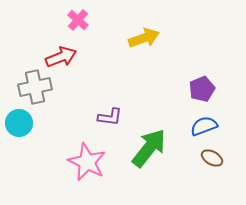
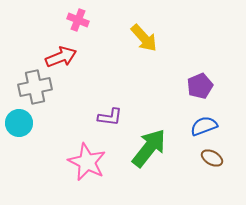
pink cross: rotated 20 degrees counterclockwise
yellow arrow: rotated 68 degrees clockwise
purple pentagon: moved 2 px left, 3 px up
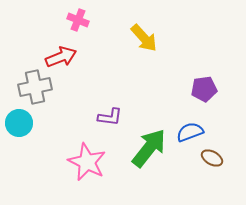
purple pentagon: moved 4 px right, 3 px down; rotated 15 degrees clockwise
blue semicircle: moved 14 px left, 6 px down
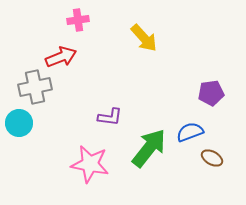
pink cross: rotated 30 degrees counterclockwise
purple pentagon: moved 7 px right, 4 px down
pink star: moved 3 px right, 2 px down; rotated 15 degrees counterclockwise
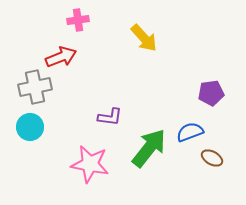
cyan circle: moved 11 px right, 4 px down
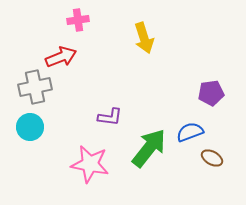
yellow arrow: rotated 24 degrees clockwise
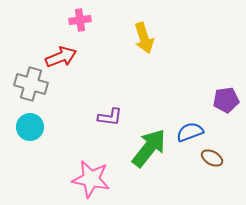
pink cross: moved 2 px right
gray cross: moved 4 px left, 3 px up; rotated 28 degrees clockwise
purple pentagon: moved 15 px right, 7 px down
pink star: moved 1 px right, 15 px down
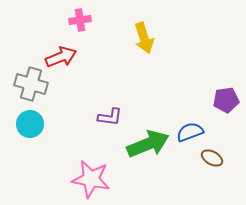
cyan circle: moved 3 px up
green arrow: moved 1 px left, 4 px up; rotated 30 degrees clockwise
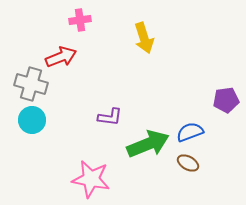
cyan circle: moved 2 px right, 4 px up
brown ellipse: moved 24 px left, 5 px down
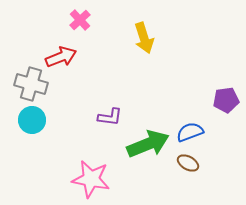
pink cross: rotated 35 degrees counterclockwise
